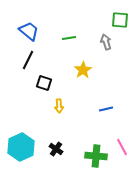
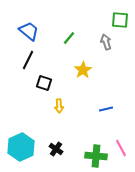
green line: rotated 40 degrees counterclockwise
pink line: moved 1 px left, 1 px down
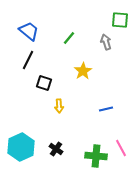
yellow star: moved 1 px down
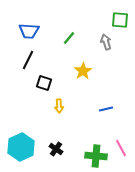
blue trapezoid: rotated 145 degrees clockwise
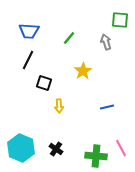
blue line: moved 1 px right, 2 px up
cyan hexagon: moved 1 px down; rotated 12 degrees counterclockwise
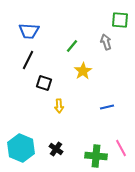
green line: moved 3 px right, 8 px down
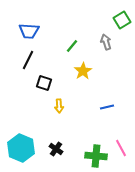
green square: moved 2 px right; rotated 36 degrees counterclockwise
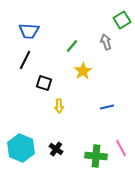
black line: moved 3 px left
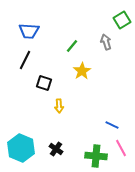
yellow star: moved 1 px left
blue line: moved 5 px right, 18 px down; rotated 40 degrees clockwise
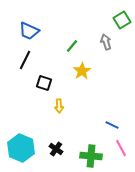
blue trapezoid: rotated 20 degrees clockwise
green cross: moved 5 px left
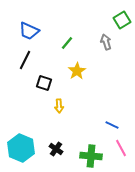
green line: moved 5 px left, 3 px up
yellow star: moved 5 px left
